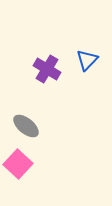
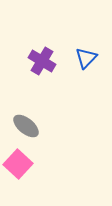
blue triangle: moved 1 px left, 2 px up
purple cross: moved 5 px left, 8 px up
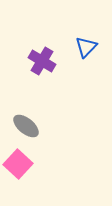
blue triangle: moved 11 px up
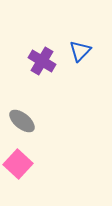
blue triangle: moved 6 px left, 4 px down
gray ellipse: moved 4 px left, 5 px up
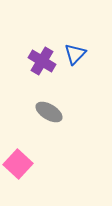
blue triangle: moved 5 px left, 3 px down
gray ellipse: moved 27 px right, 9 px up; rotated 8 degrees counterclockwise
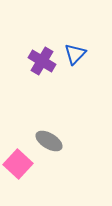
gray ellipse: moved 29 px down
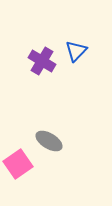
blue triangle: moved 1 px right, 3 px up
pink square: rotated 12 degrees clockwise
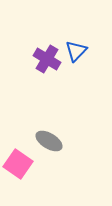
purple cross: moved 5 px right, 2 px up
pink square: rotated 20 degrees counterclockwise
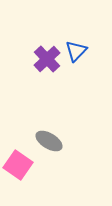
purple cross: rotated 16 degrees clockwise
pink square: moved 1 px down
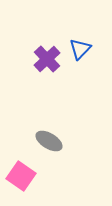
blue triangle: moved 4 px right, 2 px up
pink square: moved 3 px right, 11 px down
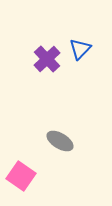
gray ellipse: moved 11 px right
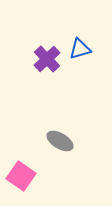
blue triangle: rotated 30 degrees clockwise
